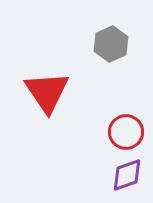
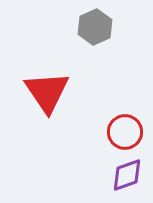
gray hexagon: moved 16 px left, 17 px up
red circle: moved 1 px left
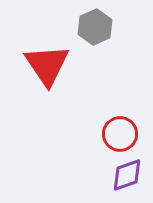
red triangle: moved 27 px up
red circle: moved 5 px left, 2 px down
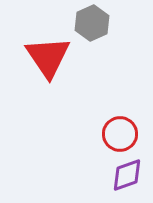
gray hexagon: moved 3 px left, 4 px up
red triangle: moved 1 px right, 8 px up
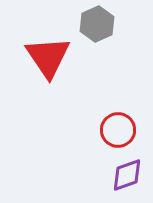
gray hexagon: moved 5 px right, 1 px down
red circle: moved 2 px left, 4 px up
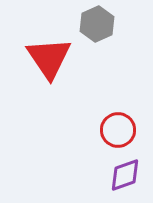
red triangle: moved 1 px right, 1 px down
purple diamond: moved 2 px left
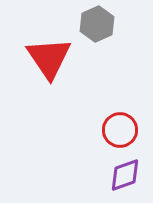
red circle: moved 2 px right
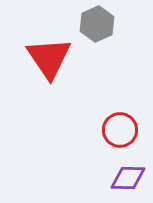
purple diamond: moved 3 px right, 3 px down; rotated 21 degrees clockwise
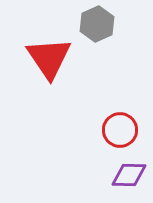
purple diamond: moved 1 px right, 3 px up
